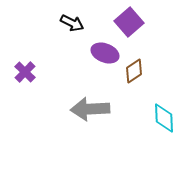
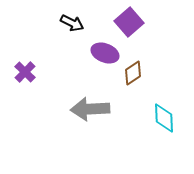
brown diamond: moved 1 px left, 2 px down
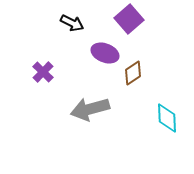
purple square: moved 3 px up
purple cross: moved 18 px right
gray arrow: rotated 12 degrees counterclockwise
cyan diamond: moved 3 px right
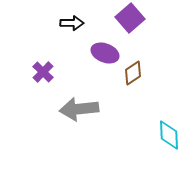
purple square: moved 1 px right, 1 px up
black arrow: rotated 25 degrees counterclockwise
gray arrow: moved 11 px left; rotated 9 degrees clockwise
cyan diamond: moved 2 px right, 17 px down
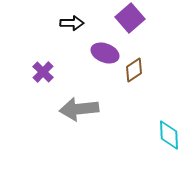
brown diamond: moved 1 px right, 3 px up
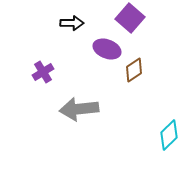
purple square: rotated 8 degrees counterclockwise
purple ellipse: moved 2 px right, 4 px up
purple cross: rotated 15 degrees clockwise
cyan diamond: rotated 48 degrees clockwise
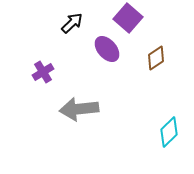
purple square: moved 2 px left
black arrow: rotated 45 degrees counterclockwise
purple ellipse: rotated 28 degrees clockwise
brown diamond: moved 22 px right, 12 px up
cyan diamond: moved 3 px up
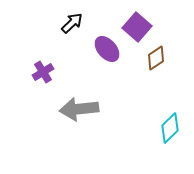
purple square: moved 9 px right, 9 px down
cyan diamond: moved 1 px right, 4 px up
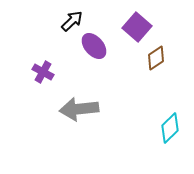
black arrow: moved 2 px up
purple ellipse: moved 13 px left, 3 px up
purple cross: rotated 30 degrees counterclockwise
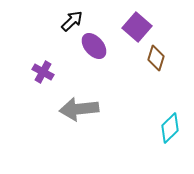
brown diamond: rotated 40 degrees counterclockwise
